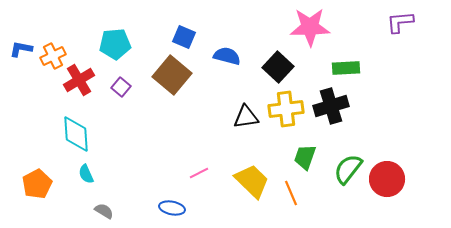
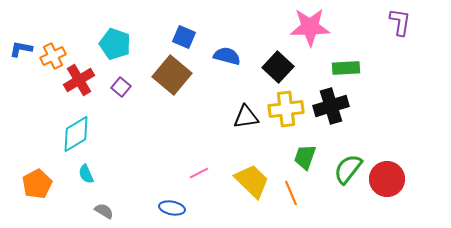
purple L-shape: rotated 104 degrees clockwise
cyan pentagon: rotated 24 degrees clockwise
cyan diamond: rotated 63 degrees clockwise
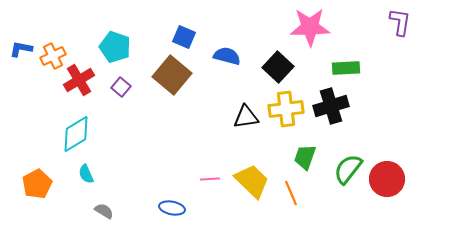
cyan pentagon: moved 3 px down
pink line: moved 11 px right, 6 px down; rotated 24 degrees clockwise
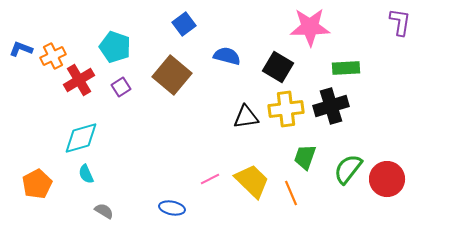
blue square: moved 13 px up; rotated 30 degrees clockwise
blue L-shape: rotated 10 degrees clockwise
black square: rotated 12 degrees counterclockwise
purple square: rotated 18 degrees clockwise
cyan diamond: moved 5 px right, 4 px down; rotated 15 degrees clockwise
pink line: rotated 24 degrees counterclockwise
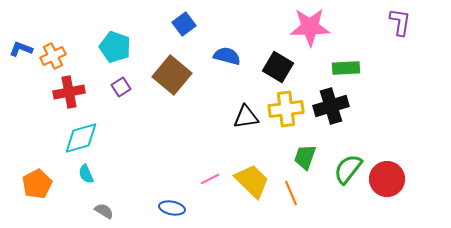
red cross: moved 10 px left, 12 px down; rotated 20 degrees clockwise
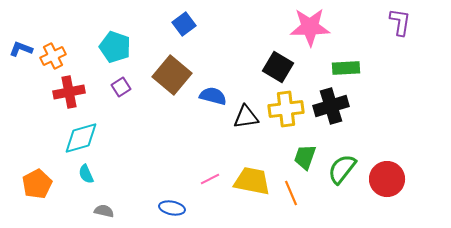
blue semicircle: moved 14 px left, 40 px down
green semicircle: moved 6 px left
yellow trapezoid: rotated 33 degrees counterclockwise
gray semicircle: rotated 18 degrees counterclockwise
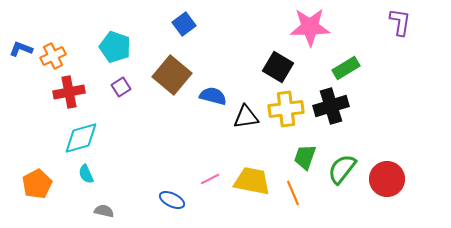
green rectangle: rotated 28 degrees counterclockwise
orange line: moved 2 px right
blue ellipse: moved 8 px up; rotated 15 degrees clockwise
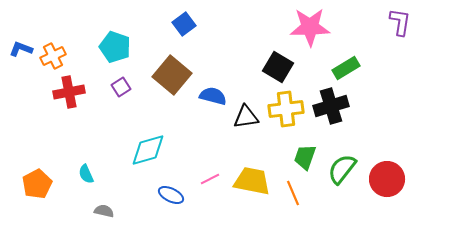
cyan diamond: moved 67 px right, 12 px down
blue ellipse: moved 1 px left, 5 px up
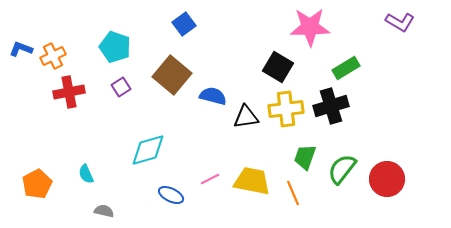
purple L-shape: rotated 112 degrees clockwise
